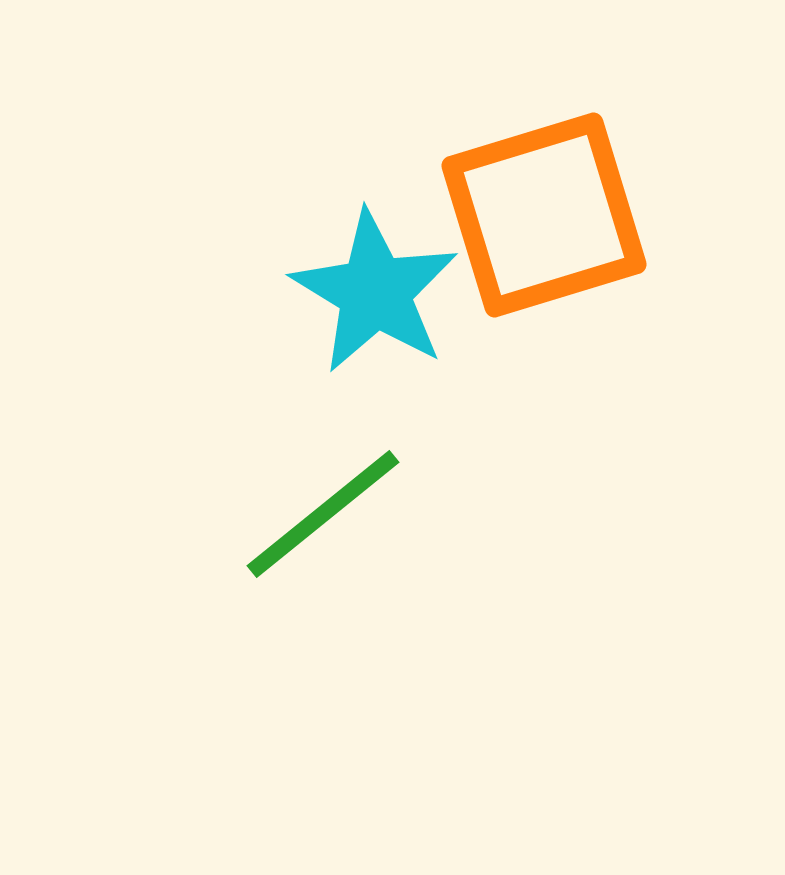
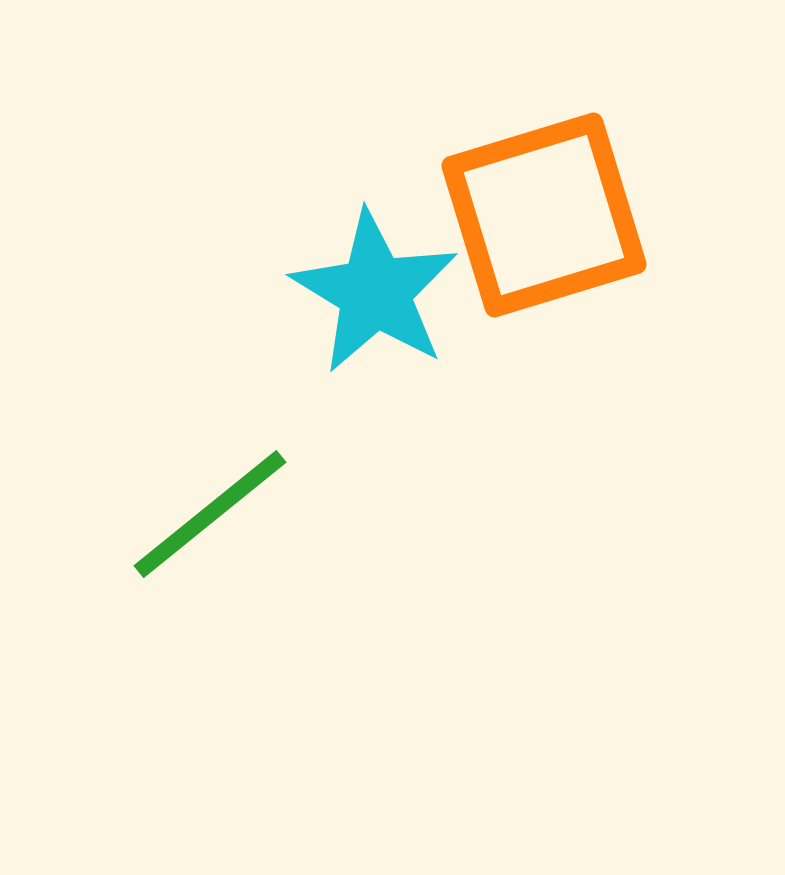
green line: moved 113 px left
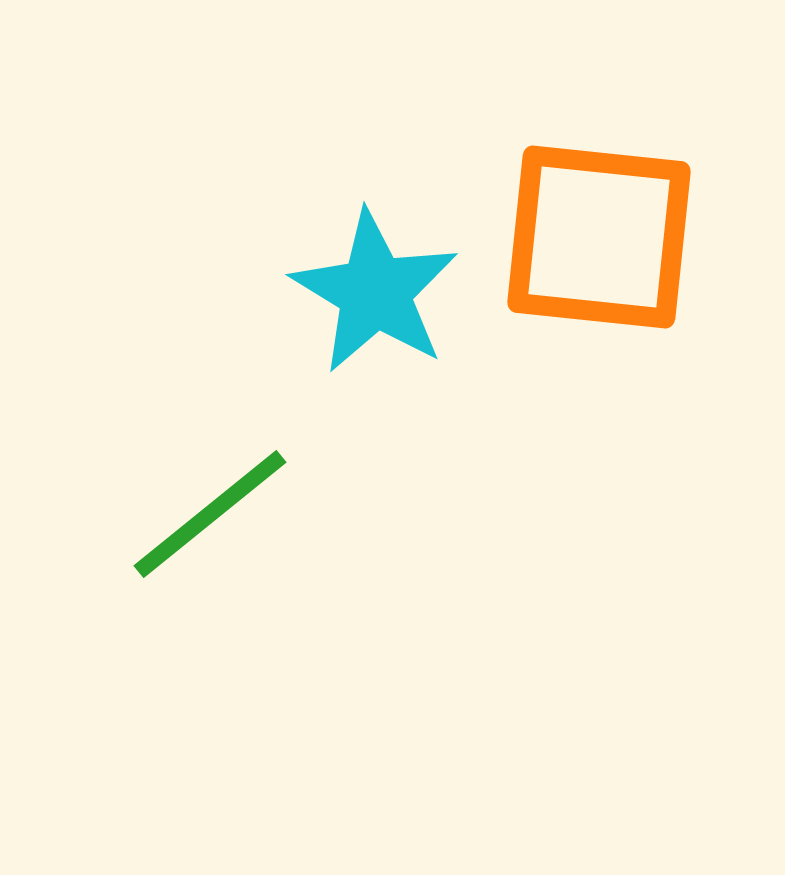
orange square: moved 55 px right, 22 px down; rotated 23 degrees clockwise
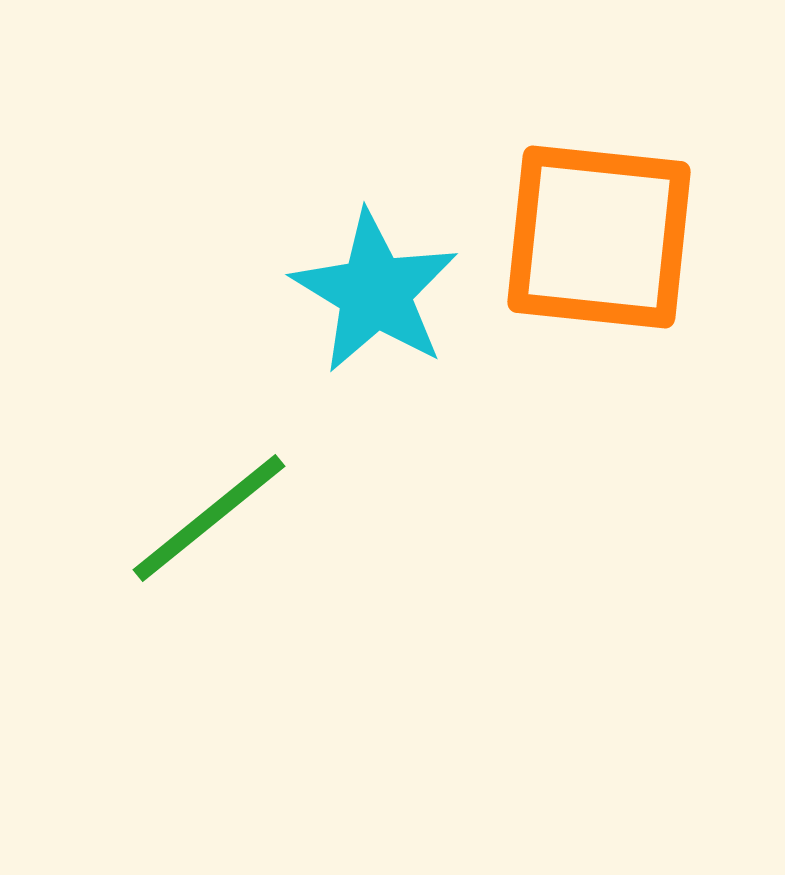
green line: moved 1 px left, 4 px down
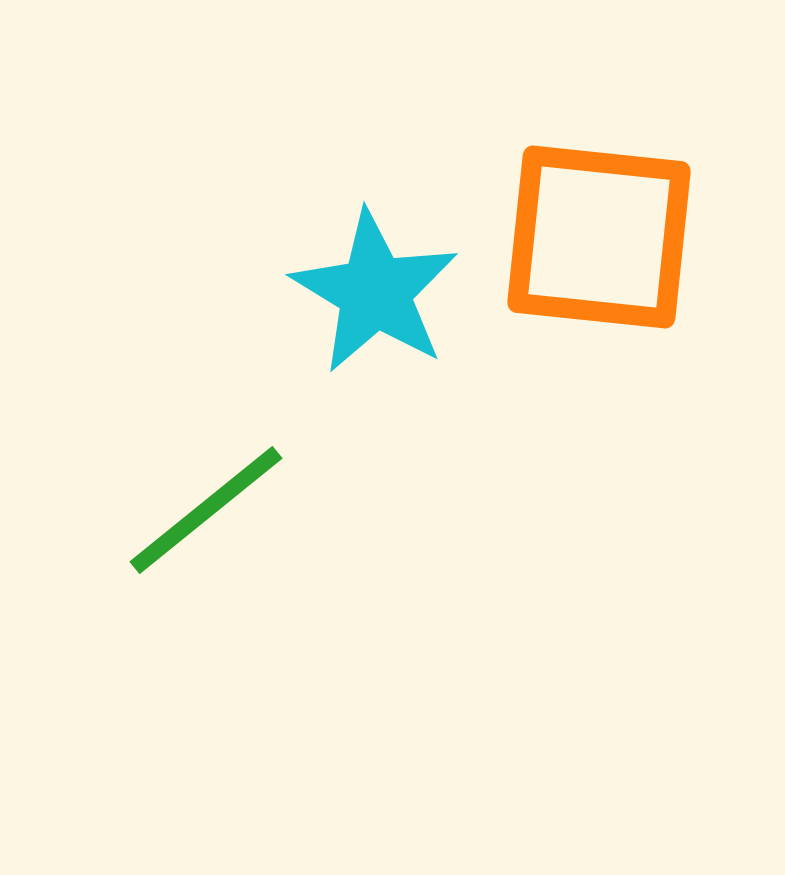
green line: moved 3 px left, 8 px up
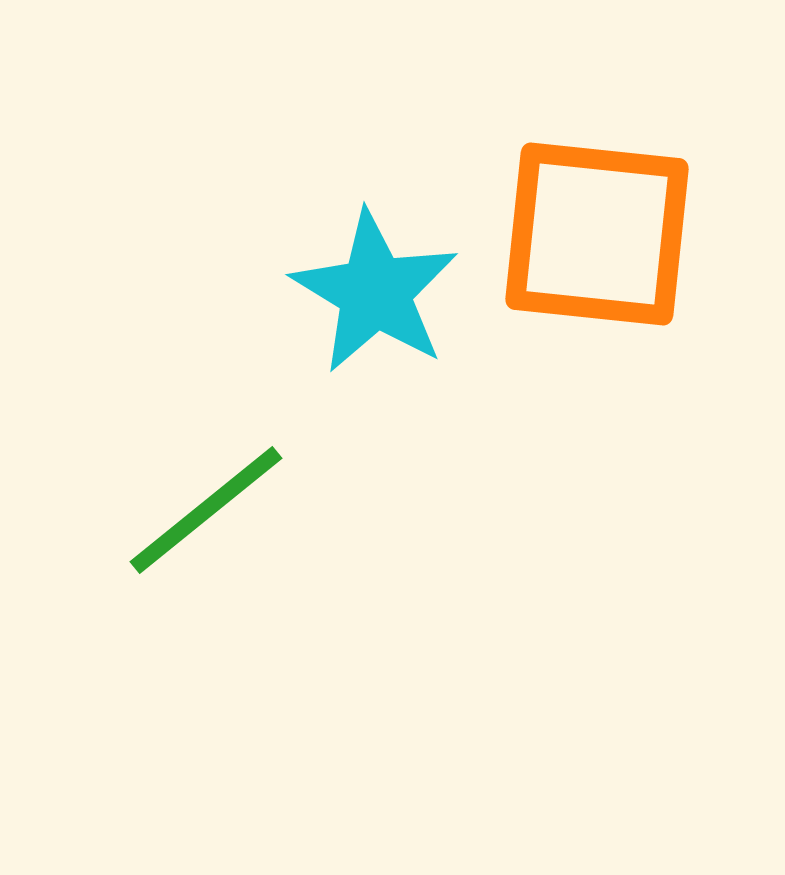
orange square: moved 2 px left, 3 px up
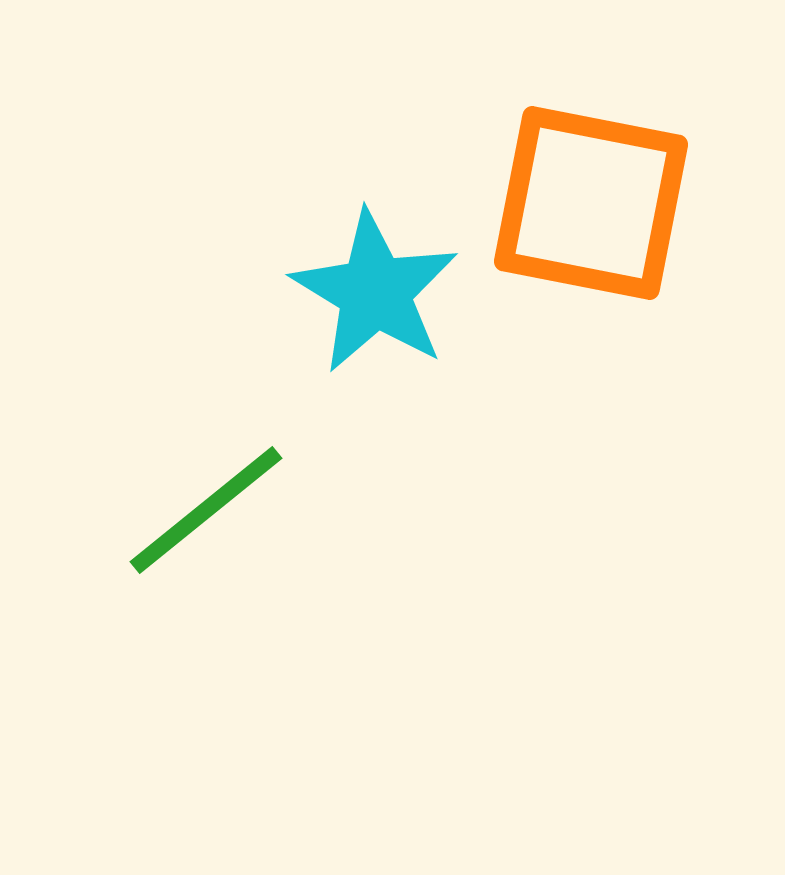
orange square: moved 6 px left, 31 px up; rotated 5 degrees clockwise
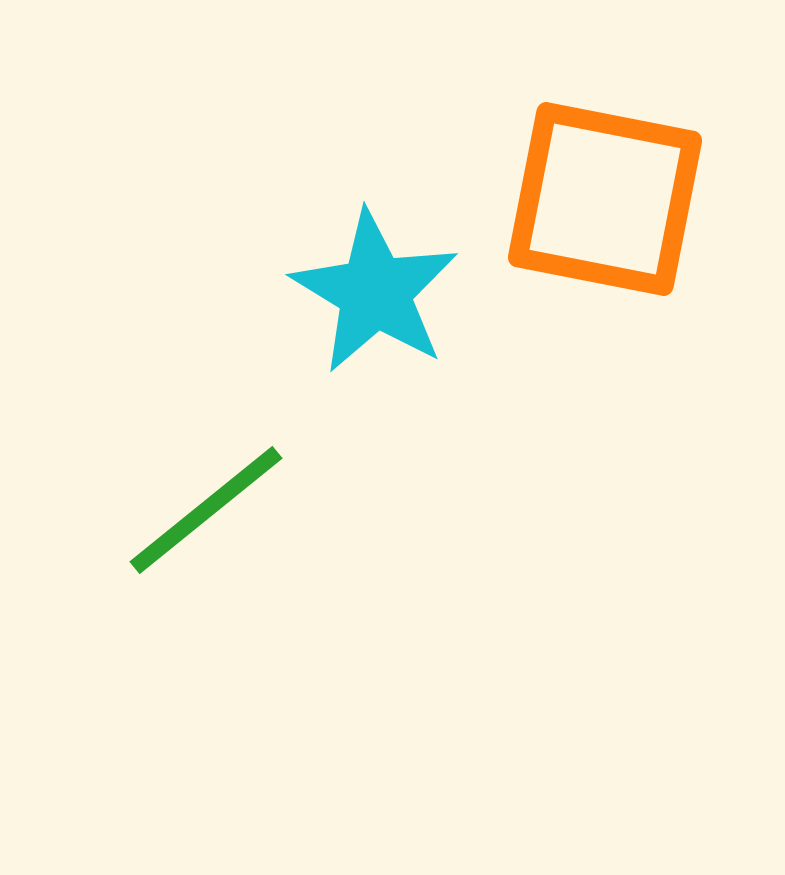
orange square: moved 14 px right, 4 px up
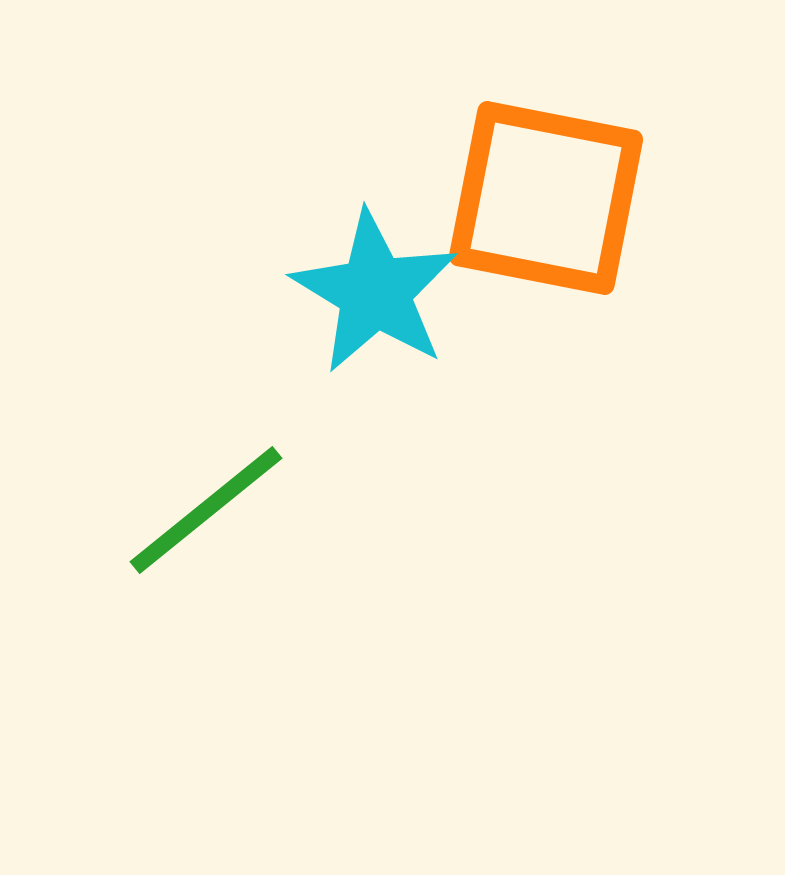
orange square: moved 59 px left, 1 px up
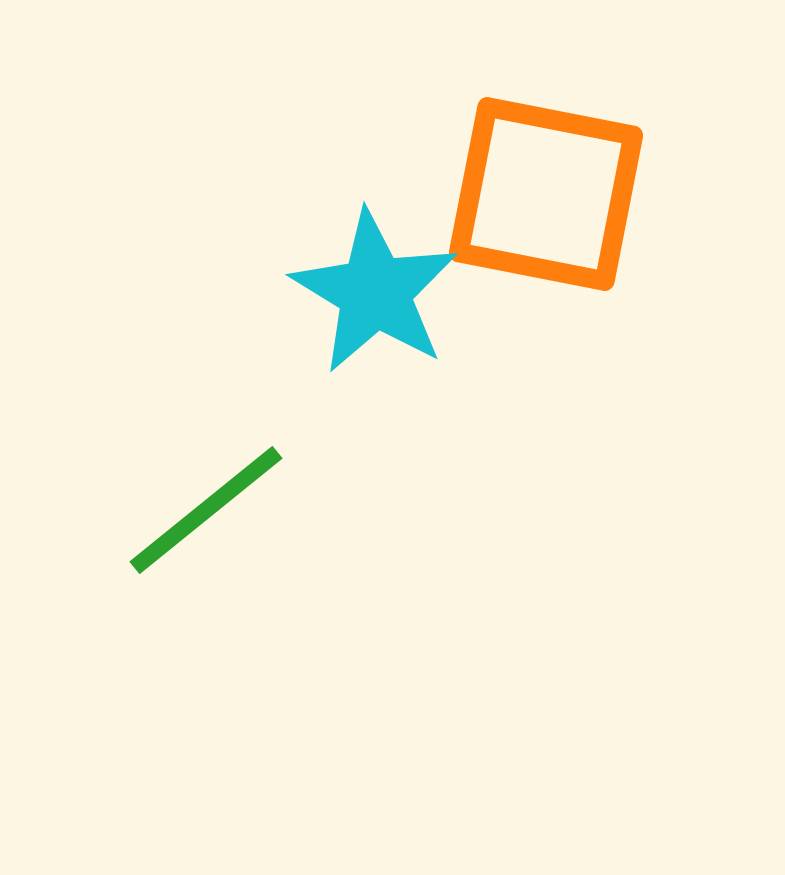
orange square: moved 4 px up
